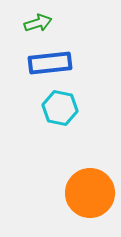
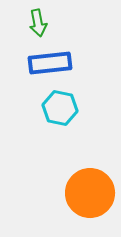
green arrow: rotated 96 degrees clockwise
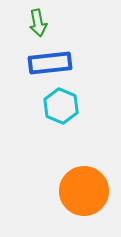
cyan hexagon: moved 1 px right, 2 px up; rotated 12 degrees clockwise
orange circle: moved 6 px left, 2 px up
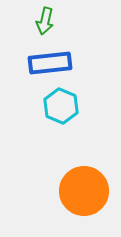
green arrow: moved 7 px right, 2 px up; rotated 24 degrees clockwise
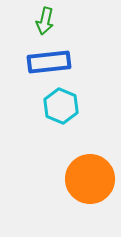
blue rectangle: moved 1 px left, 1 px up
orange circle: moved 6 px right, 12 px up
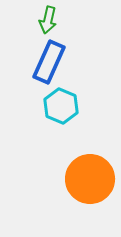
green arrow: moved 3 px right, 1 px up
blue rectangle: rotated 60 degrees counterclockwise
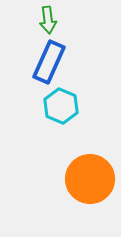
green arrow: rotated 20 degrees counterclockwise
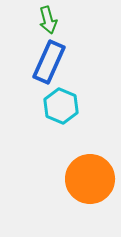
green arrow: rotated 8 degrees counterclockwise
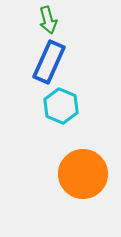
orange circle: moved 7 px left, 5 px up
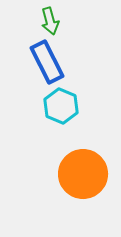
green arrow: moved 2 px right, 1 px down
blue rectangle: moved 2 px left; rotated 51 degrees counterclockwise
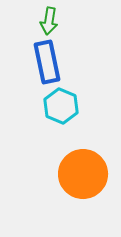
green arrow: moved 1 px left; rotated 24 degrees clockwise
blue rectangle: rotated 15 degrees clockwise
